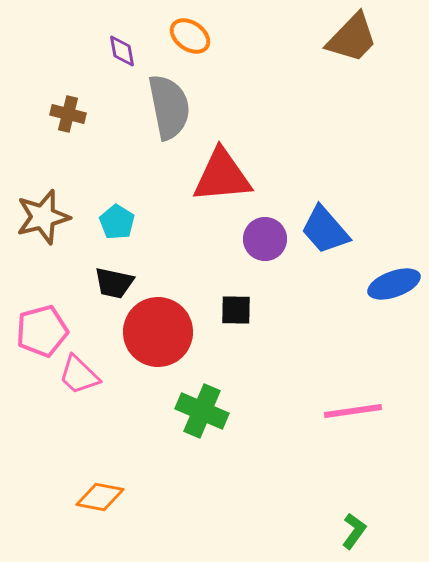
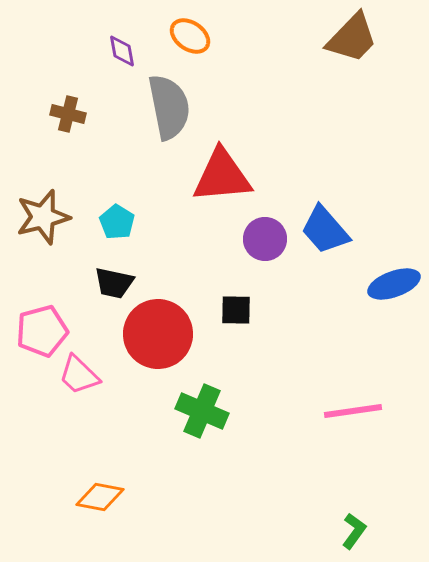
red circle: moved 2 px down
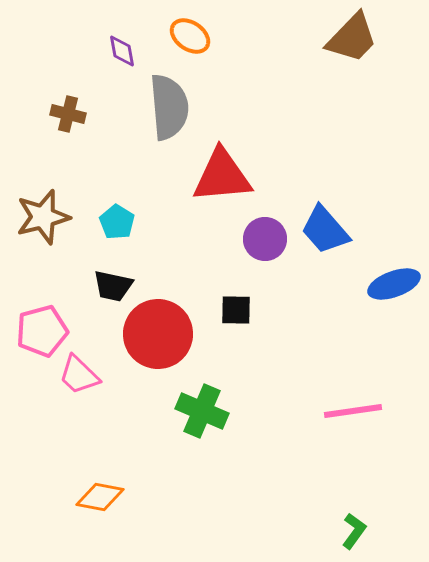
gray semicircle: rotated 6 degrees clockwise
black trapezoid: moved 1 px left, 3 px down
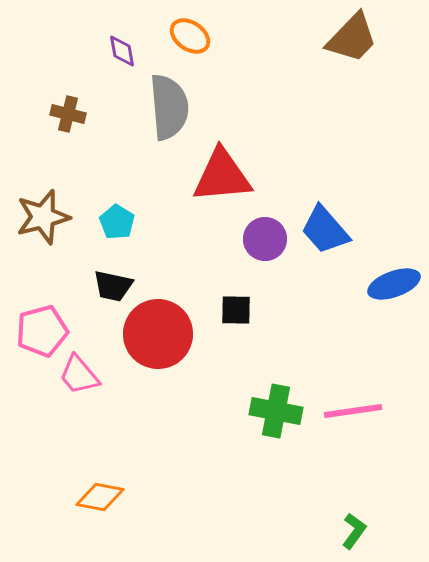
pink trapezoid: rotated 6 degrees clockwise
green cross: moved 74 px right; rotated 12 degrees counterclockwise
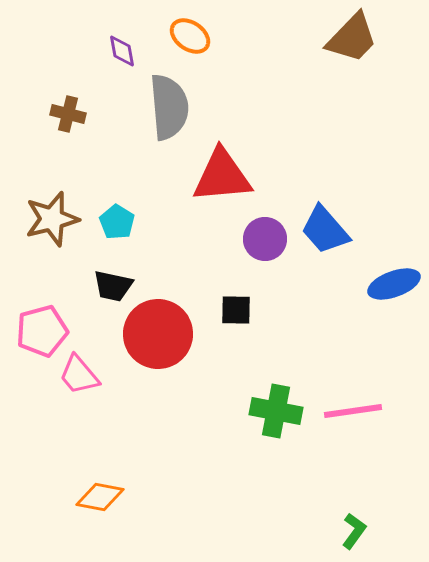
brown star: moved 9 px right, 2 px down
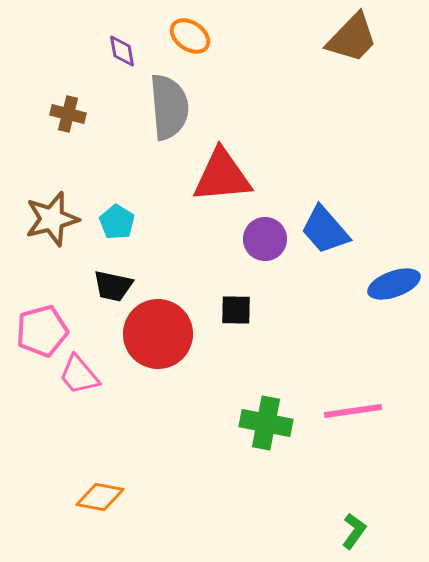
green cross: moved 10 px left, 12 px down
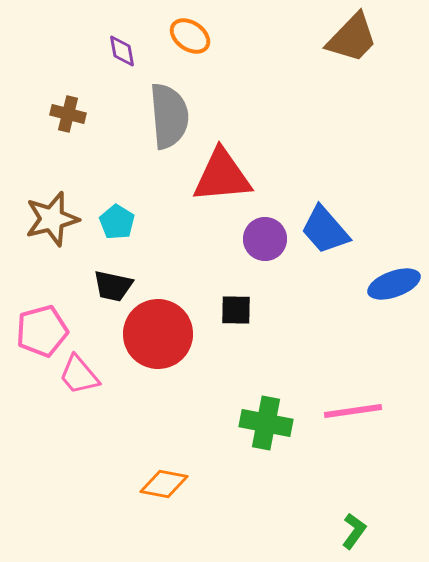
gray semicircle: moved 9 px down
orange diamond: moved 64 px right, 13 px up
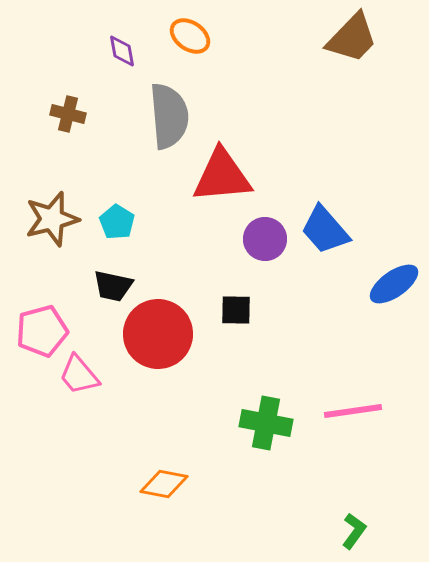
blue ellipse: rotated 15 degrees counterclockwise
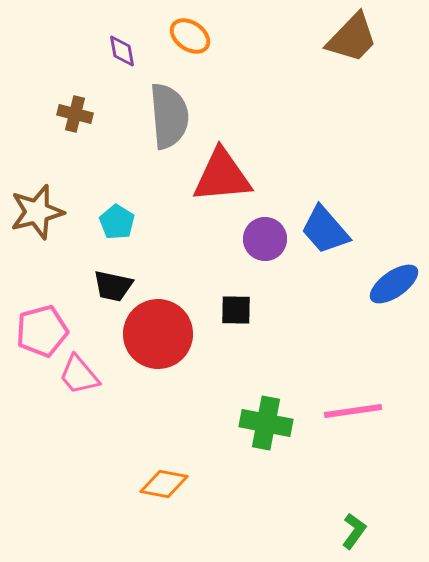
brown cross: moved 7 px right
brown star: moved 15 px left, 7 px up
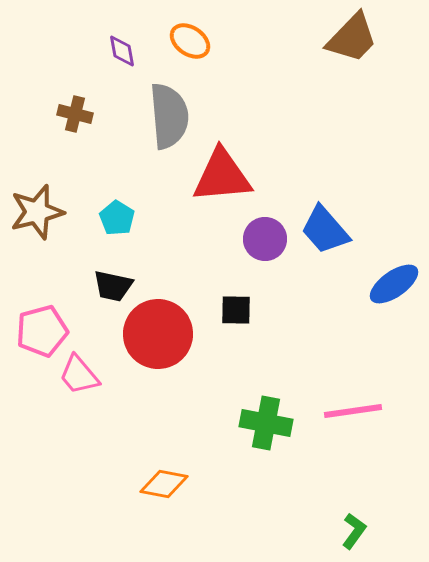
orange ellipse: moved 5 px down
cyan pentagon: moved 4 px up
